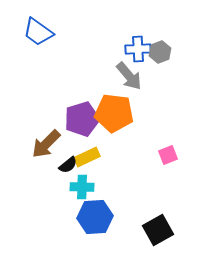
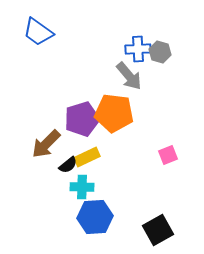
gray hexagon: rotated 25 degrees counterclockwise
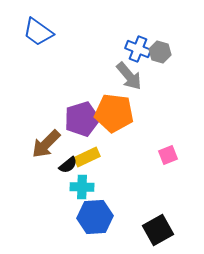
blue cross: rotated 25 degrees clockwise
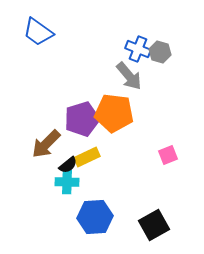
cyan cross: moved 15 px left, 5 px up
black square: moved 4 px left, 5 px up
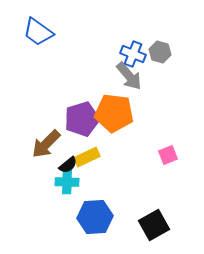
blue cross: moved 5 px left, 5 px down
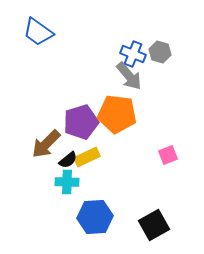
orange pentagon: moved 3 px right, 1 px down
purple pentagon: moved 1 px left, 3 px down
black semicircle: moved 5 px up
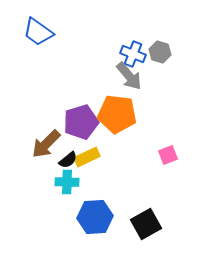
black square: moved 8 px left, 1 px up
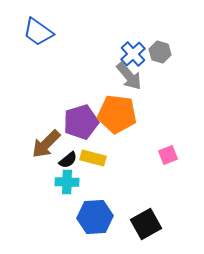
blue cross: rotated 25 degrees clockwise
yellow rectangle: moved 6 px right, 1 px down; rotated 40 degrees clockwise
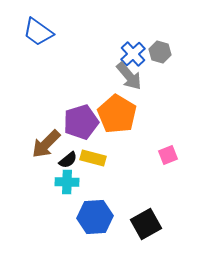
orange pentagon: rotated 24 degrees clockwise
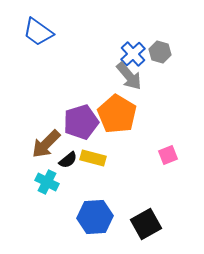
cyan cross: moved 20 px left; rotated 25 degrees clockwise
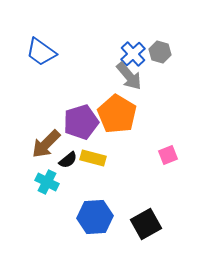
blue trapezoid: moved 3 px right, 20 px down
